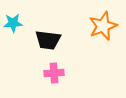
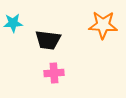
orange star: moved 1 px up; rotated 24 degrees clockwise
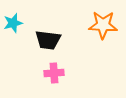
cyan star: rotated 12 degrees counterclockwise
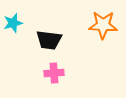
black trapezoid: moved 1 px right
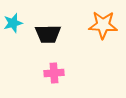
black trapezoid: moved 1 px left, 6 px up; rotated 8 degrees counterclockwise
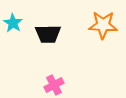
cyan star: rotated 24 degrees counterclockwise
pink cross: moved 12 px down; rotated 24 degrees counterclockwise
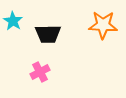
cyan star: moved 2 px up
pink cross: moved 14 px left, 13 px up
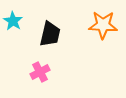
black trapezoid: moved 2 px right; rotated 76 degrees counterclockwise
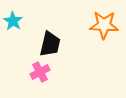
orange star: moved 1 px right
black trapezoid: moved 10 px down
